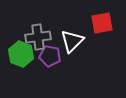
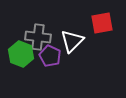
gray cross: rotated 15 degrees clockwise
purple pentagon: rotated 15 degrees clockwise
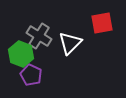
gray cross: moved 1 px right, 1 px up; rotated 25 degrees clockwise
white triangle: moved 2 px left, 2 px down
purple pentagon: moved 19 px left, 19 px down
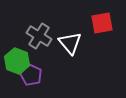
white triangle: rotated 25 degrees counterclockwise
green hexagon: moved 4 px left, 7 px down
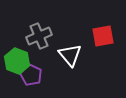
red square: moved 1 px right, 13 px down
gray cross: rotated 35 degrees clockwise
white triangle: moved 12 px down
